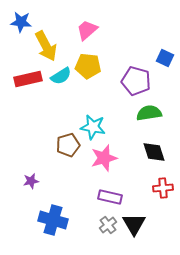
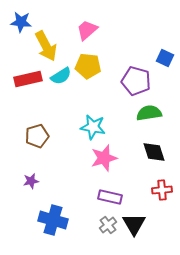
brown pentagon: moved 31 px left, 9 px up
red cross: moved 1 px left, 2 px down
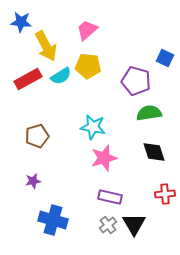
red rectangle: rotated 16 degrees counterclockwise
purple star: moved 2 px right
red cross: moved 3 px right, 4 px down
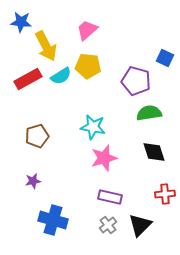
black triangle: moved 6 px right, 1 px down; rotated 15 degrees clockwise
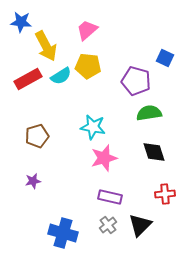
blue cross: moved 10 px right, 13 px down
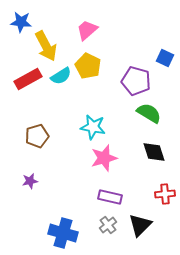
yellow pentagon: rotated 20 degrees clockwise
green semicircle: rotated 40 degrees clockwise
purple star: moved 3 px left
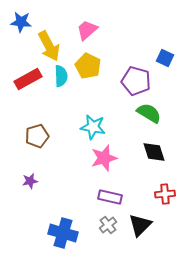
yellow arrow: moved 3 px right
cyan semicircle: rotated 60 degrees counterclockwise
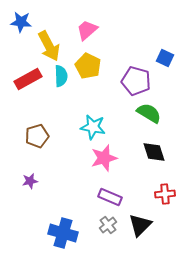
purple rectangle: rotated 10 degrees clockwise
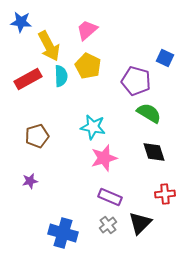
black triangle: moved 2 px up
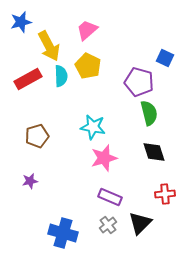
blue star: rotated 20 degrees counterclockwise
purple pentagon: moved 3 px right, 1 px down
green semicircle: rotated 45 degrees clockwise
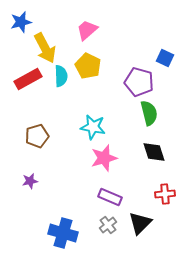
yellow arrow: moved 4 px left, 2 px down
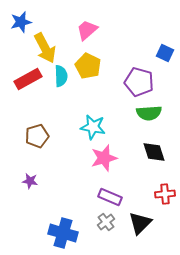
blue square: moved 5 px up
green semicircle: rotated 100 degrees clockwise
purple star: rotated 21 degrees clockwise
gray cross: moved 2 px left, 3 px up
